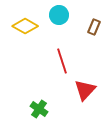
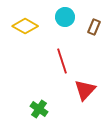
cyan circle: moved 6 px right, 2 px down
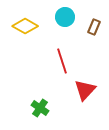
green cross: moved 1 px right, 1 px up
